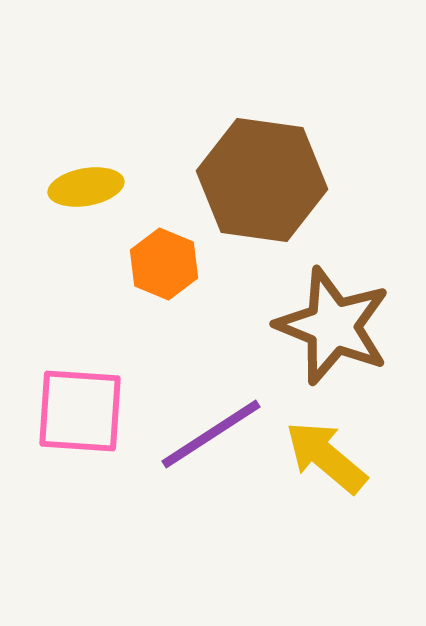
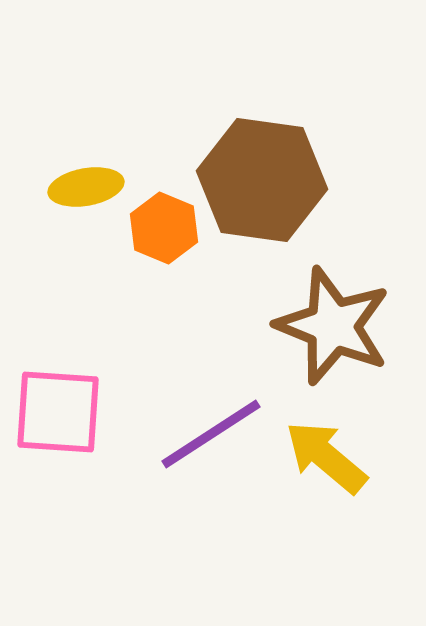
orange hexagon: moved 36 px up
pink square: moved 22 px left, 1 px down
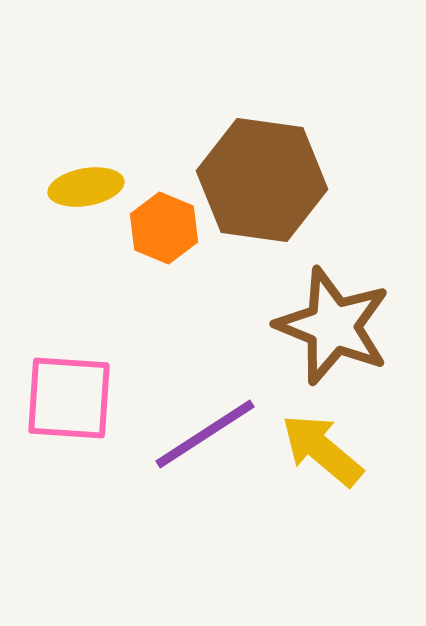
pink square: moved 11 px right, 14 px up
purple line: moved 6 px left
yellow arrow: moved 4 px left, 7 px up
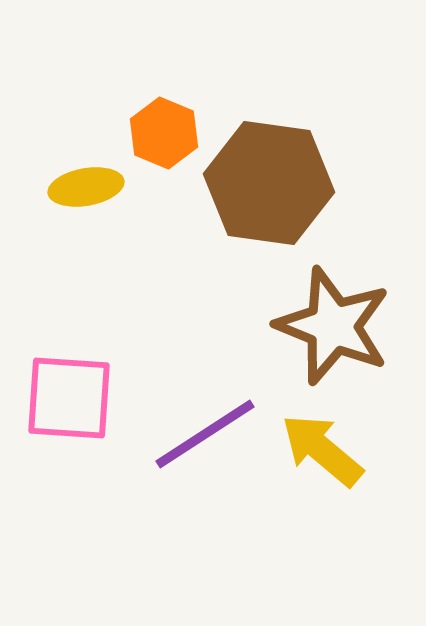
brown hexagon: moved 7 px right, 3 px down
orange hexagon: moved 95 px up
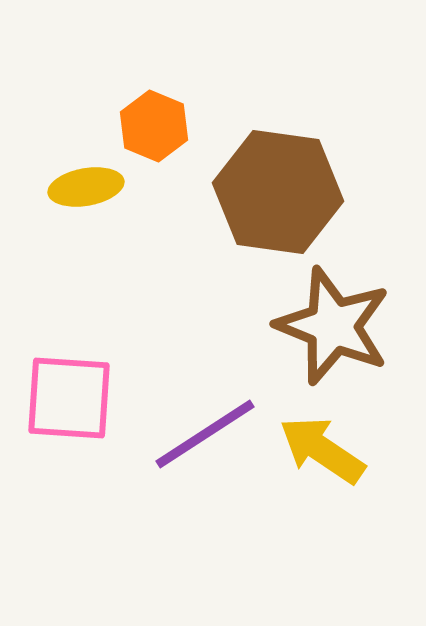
orange hexagon: moved 10 px left, 7 px up
brown hexagon: moved 9 px right, 9 px down
yellow arrow: rotated 6 degrees counterclockwise
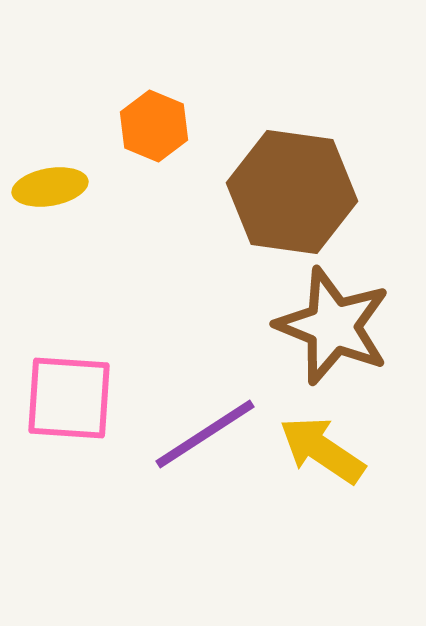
yellow ellipse: moved 36 px left
brown hexagon: moved 14 px right
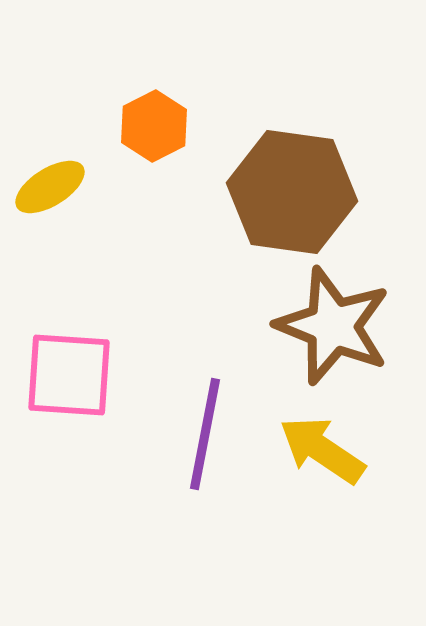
orange hexagon: rotated 10 degrees clockwise
yellow ellipse: rotated 22 degrees counterclockwise
pink square: moved 23 px up
purple line: rotated 46 degrees counterclockwise
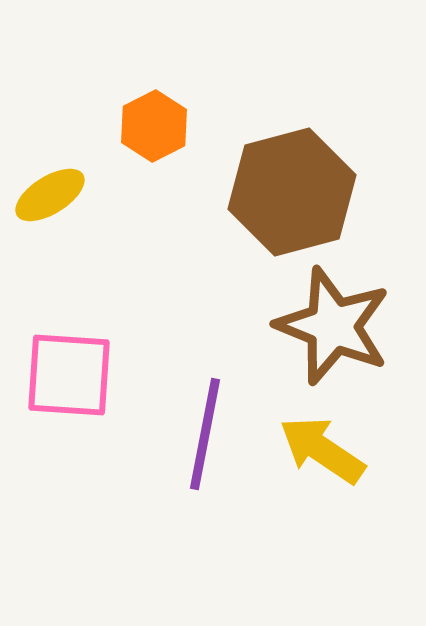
yellow ellipse: moved 8 px down
brown hexagon: rotated 23 degrees counterclockwise
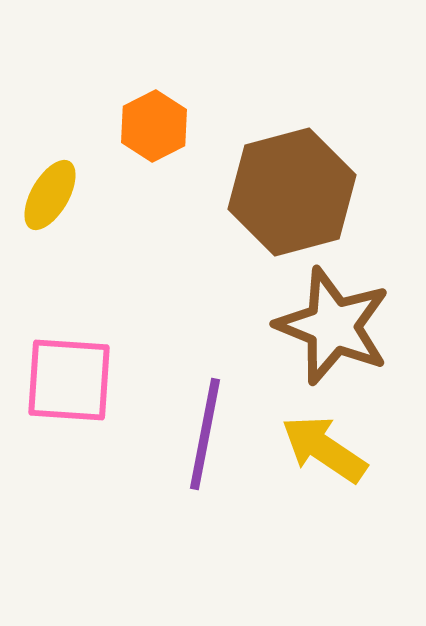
yellow ellipse: rotated 28 degrees counterclockwise
pink square: moved 5 px down
yellow arrow: moved 2 px right, 1 px up
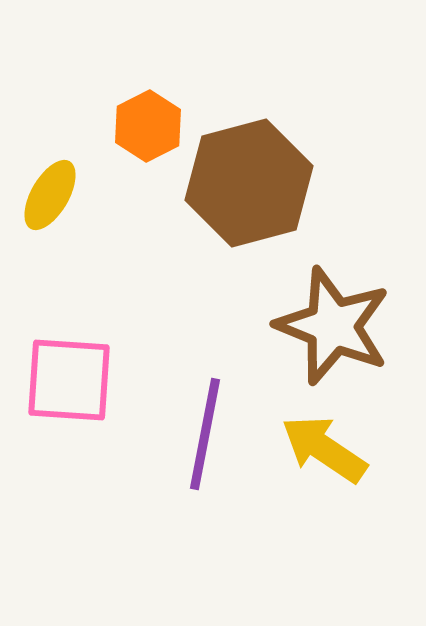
orange hexagon: moved 6 px left
brown hexagon: moved 43 px left, 9 px up
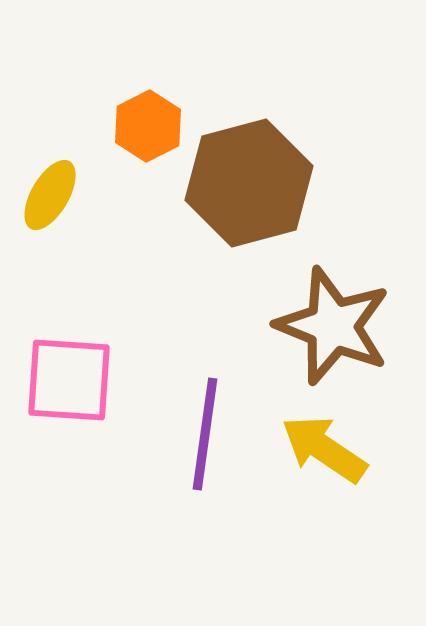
purple line: rotated 3 degrees counterclockwise
